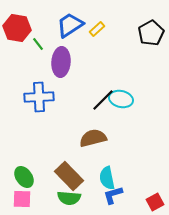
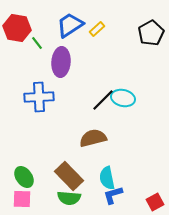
green line: moved 1 px left, 1 px up
cyan ellipse: moved 2 px right, 1 px up
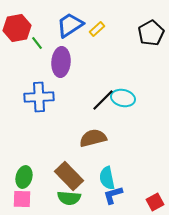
red hexagon: rotated 20 degrees counterclockwise
green ellipse: rotated 50 degrees clockwise
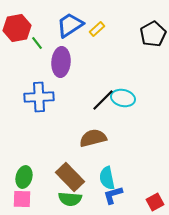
black pentagon: moved 2 px right, 1 px down
brown rectangle: moved 1 px right, 1 px down
green semicircle: moved 1 px right, 1 px down
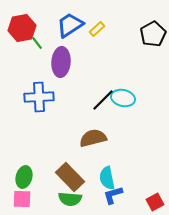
red hexagon: moved 5 px right
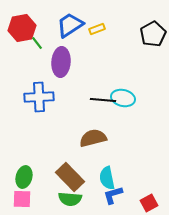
yellow rectangle: rotated 21 degrees clockwise
black line: rotated 50 degrees clockwise
red square: moved 6 px left, 1 px down
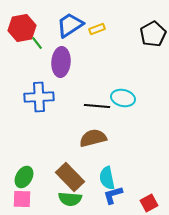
black line: moved 6 px left, 6 px down
green ellipse: rotated 15 degrees clockwise
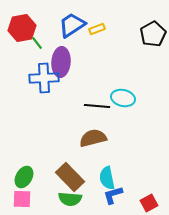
blue trapezoid: moved 2 px right
blue cross: moved 5 px right, 19 px up
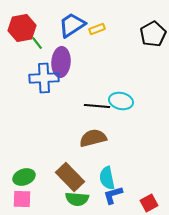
cyan ellipse: moved 2 px left, 3 px down
green ellipse: rotated 40 degrees clockwise
green semicircle: moved 7 px right
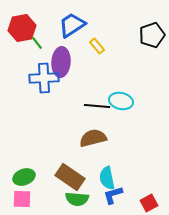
yellow rectangle: moved 17 px down; rotated 70 degrees clockwise
black pentagon: moved 1 px left, 1 px down; rotated 10 degrees clockwise
brown rectangle: rotated 12 degrees counterclockwise
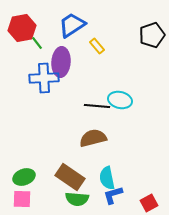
cyan ellipse: moved 1 px left, 1 px up
